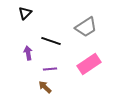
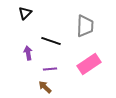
gray trapezoid: moved 1 px left, 1 px up; rotated 55 degrees counterclockwise
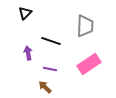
purple line: rotated 16 degrees clockwise
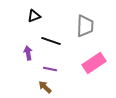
black triangle: moved 9 px right, 3 px down; rotated 24 degrees clockwise
pink rectangle: moved 5 px right, 1 px up
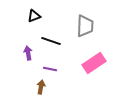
brown arrow: moved 4 px left; rotated 56 degrees clockwise
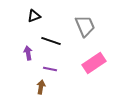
gray trapezoid: rotated 25 degrees counterclockwise
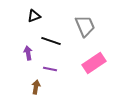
brown arrow: moved 5 px left
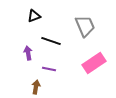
purple line: moved 1 px left
